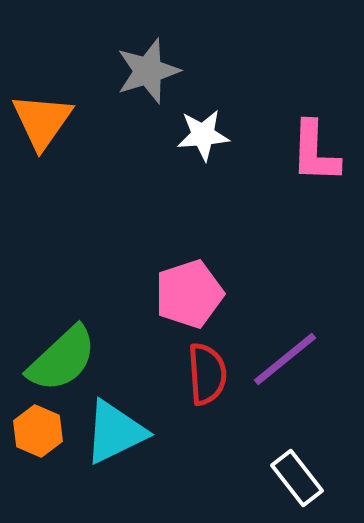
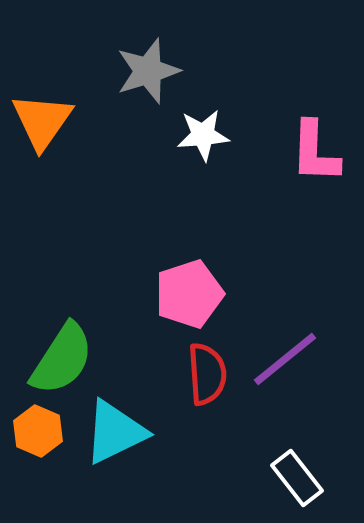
green semicircle: rotated 14 degrees counterclockwise
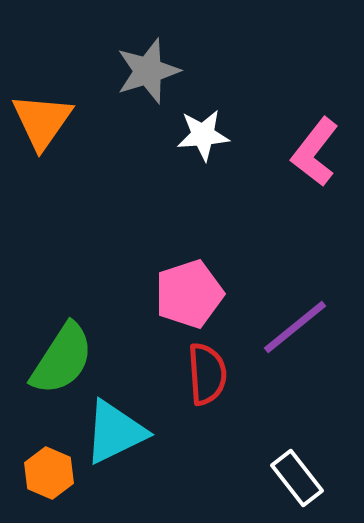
pink L-shape: rotated 36 degrees clockwise
purple line: moved 10 px right, 32 px up
orange hexagon: moved 11 px right, 42 px down
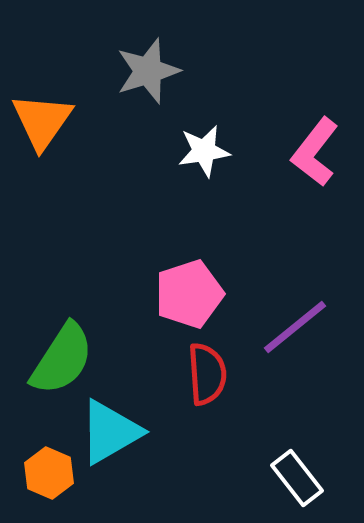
white star: moved 1 px right, 16 px down; rotated 4 degrees counterclockwise
cyan triangle: moved 5 px left; rotated 4 degrees counterclockwise
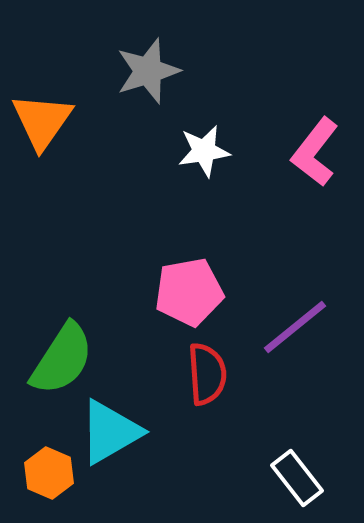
pink pentagon: moved 2 px up; rotated 8 degrees clockwise
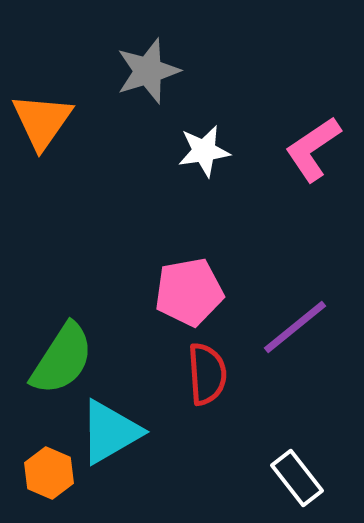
pink L-shape: moved 2 px left, 3 px up; rotated 18 degrees clockwise
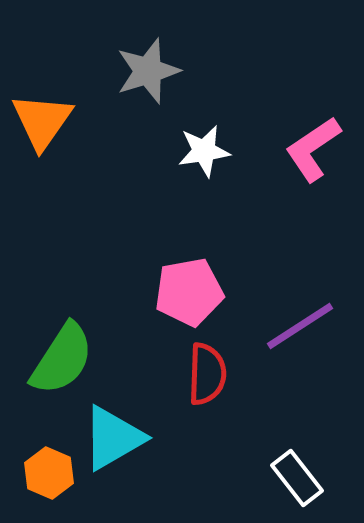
purple line: moved 5 px right, 1 px up; rotated 6 degrees clockwise
red semicircle: rotated 6 degrees clockwise
cyan triangle: moved 3 px right, 6 px down
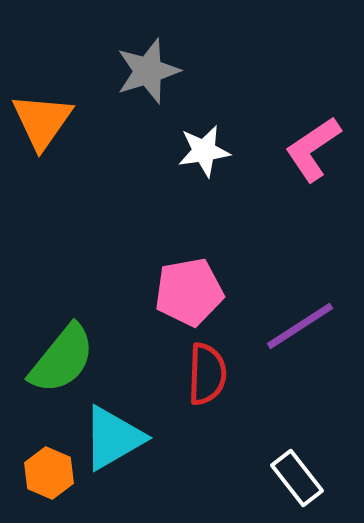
green semicircle: rotated 6 degrees clockwise
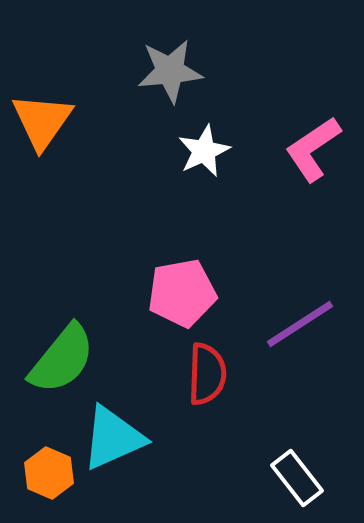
gray star: moved 22 px right; rotated 12 degrees clockwise
white star: rotated 16 degrees counterclockwise
pink pentagon: moved 7 px left, 1 px down
purple line: moved 2 px up
cyan triangle: rotated 6 degrees clockwise
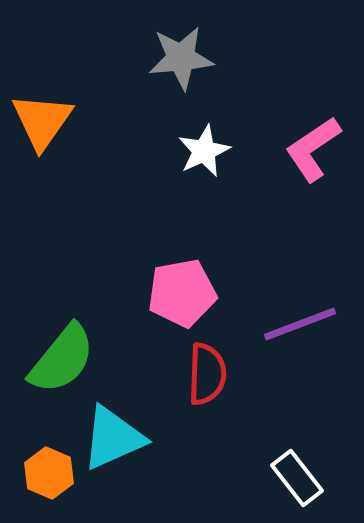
gray star: moved 11 px right, 13 px up
purple line: rotated 12 degrees clockwise
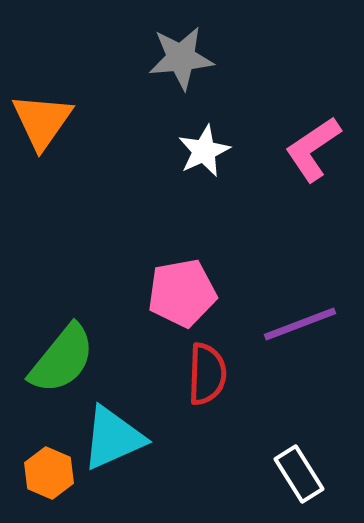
white rectangle: moved 2 px right, 4 px up; rotated 6 degrees clockwise
